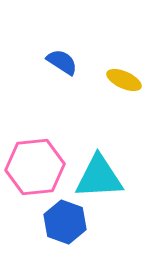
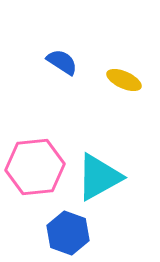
cyan triangle: rotated 26 degrees counterclockwise
blue hexagon: moved 3 px right, 11 px down
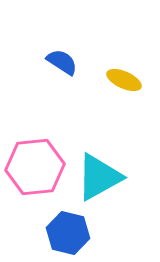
blue hexagon: rotated 6 degrees counterclockwise
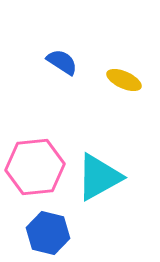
blue hexagon: moved 20 px left
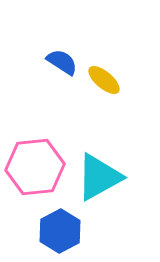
yellow ellipse: moved 20 px left; rotated 16 degrees clockwise
blue hexagon: moved 12 px right, 2 px up; rotated 18 degrees clockwise
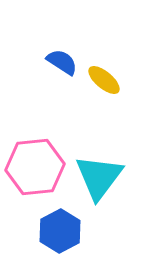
cyan triangle: rotated 24 degrees counterclockwise
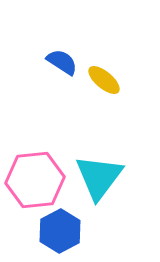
pink hexagon: moved 13 px down
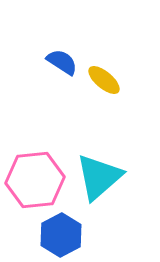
cyan triangle: rotated 12 degrees clockwise
blue hexagon: moved 1 px right, 4 px down
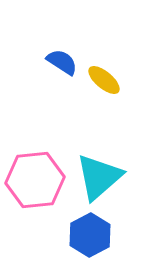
blue hexagon: moved 29 px right
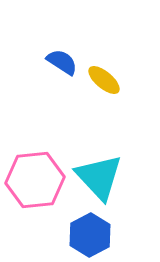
cyan triangle: rotated 32 degrees counterclockwise
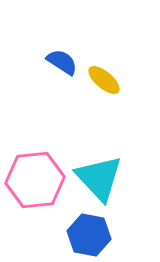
cyan triangle: moved 1 px down
blue hexagon: moved 1 px left; rotated 21 degrees counterclockwise
